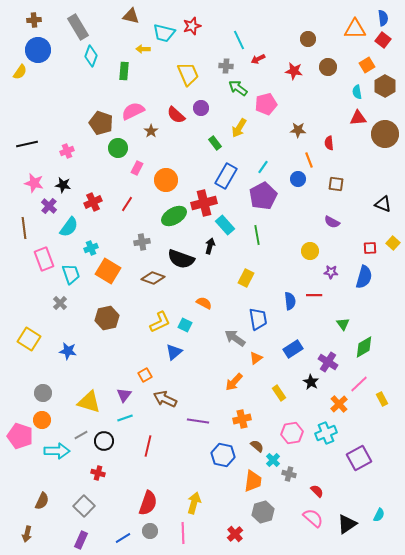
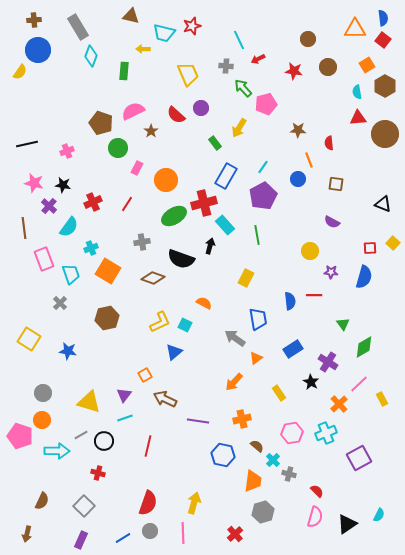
green arrow at (238, 88): moved 5 px right; rotated 12 degrees clockwise
pink semicircle at (313, 518): moved 2 px right, 1 px up; rotated 65 degrees clockwise
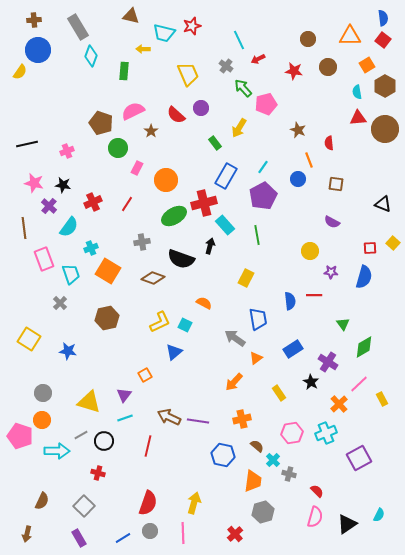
orange triangle at (355, 29): moved 5 px left, 7 px down
gray cross at (226, 66): rotated 32 degrees clockwise
brown star at (298, 130): rotated 21 degrees clockwise
brown circle at (385, 134): moved 5 px up
brown arrow at (165, 399): moved 4 px right, 18 px down
purple rectangle at (81, 540): moved 2 px left, 2 px up; rotated 54 degrees counterclockwise
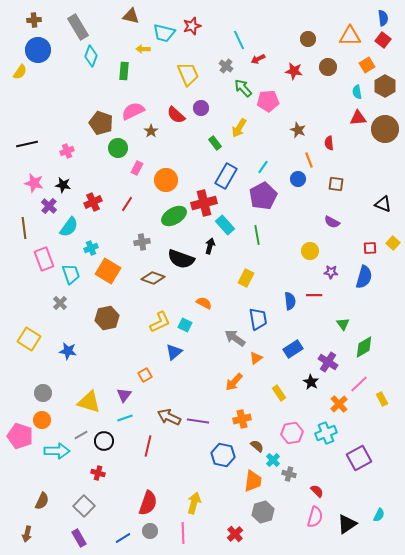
pink pentagon at (266, 104): moved 2 px right, 3 px up; rotated 10 degrees clockwise
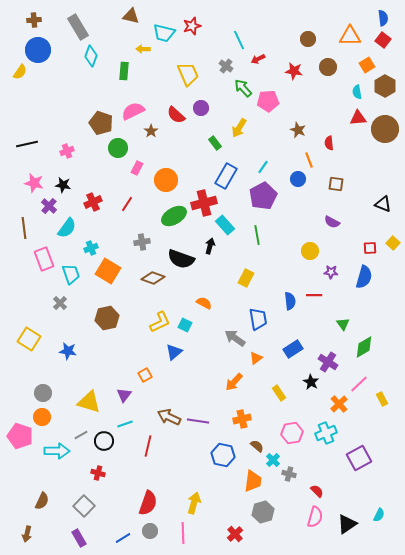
cyan semicircle at (69, 227): moved 2 px left, 1 px down
cyan line at (125, 418): moved 6 px down
orange circle at (42, 420): moved 3 px up
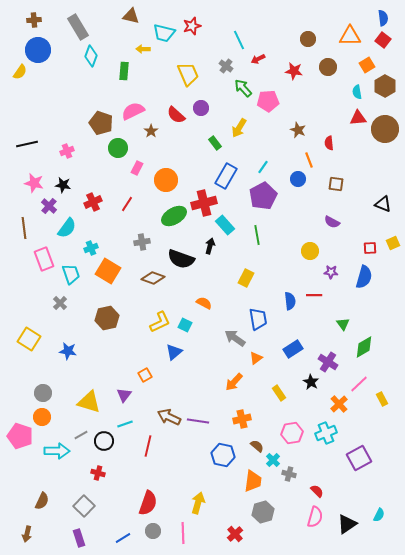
yellow square at (393, 243): rotated 24 degrees clockwise
yellow arrow at (194, 503): moved 4 px right
gray circle at (150, 531): moved 3 px right
purple rectangle at (79, 538): rotated 12 degrees clockwise
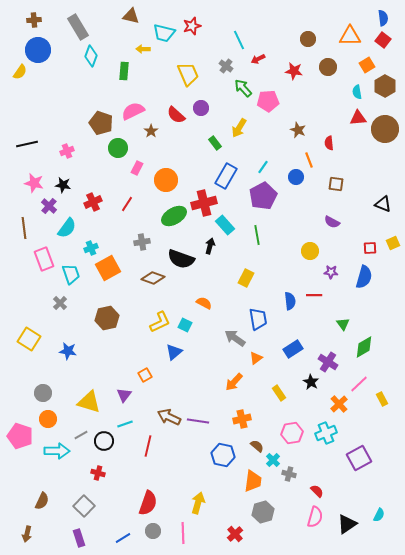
blue circle at (298, 179): moved 2 px left, 2 px up
orange square at (108, 271): moved 3 px up; rotated 30 degrees clockwise
orange circle at (42, 417): moved 6 px right, 2 px down
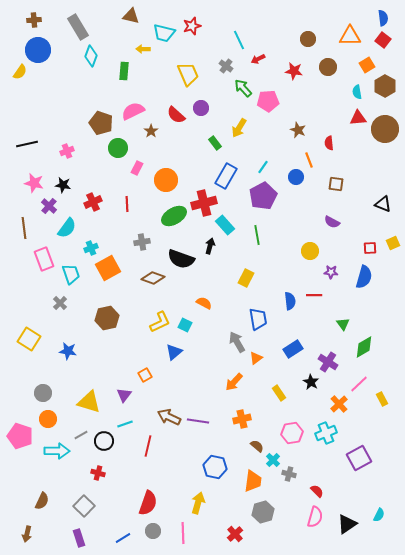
red line at (127, 204): rotated 35 degrees counterclockwise
gray arrow at (235, 338): moved 2 px right, 4 px down; rotated 25 degrees clockwise
blue hexagon at (223, 455): moved 8 px left, 12 px down
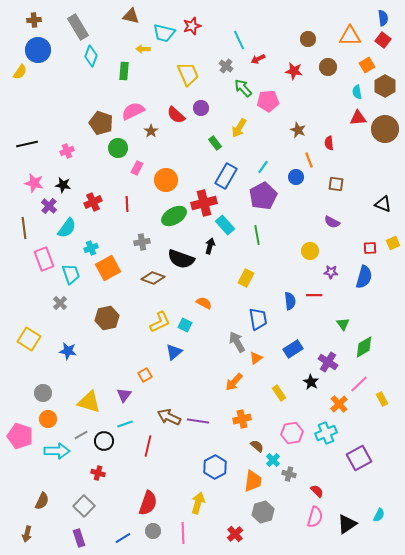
blue hexagon at (215, 467): rotated 20 degrees clockwise
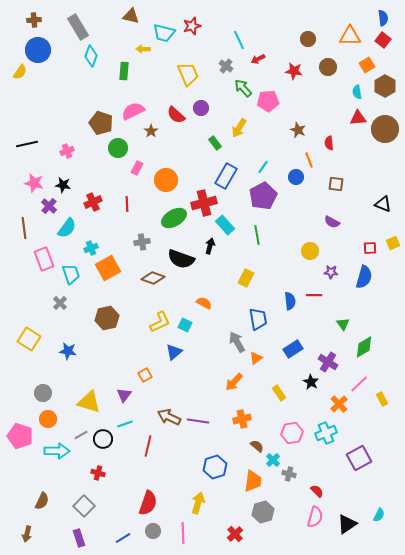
green ellipse at (174, 216): moved 2 px down
black circle at (104, 441): moved 1 px left, 2 px up
blue hexagon at (215, 467): rotated 10 degrees clockwise
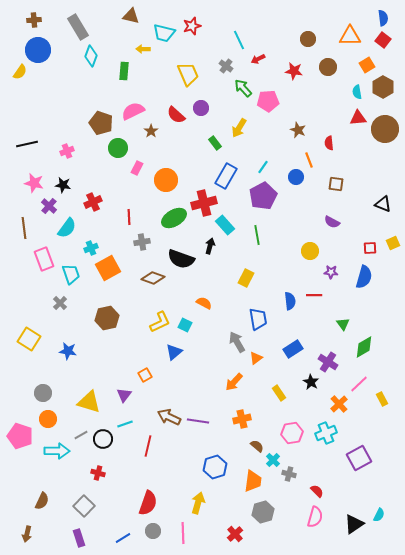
brown hexagon at (385, 86): moved 2 px left, 1 px down
red line at (127, 204): moved 2 px right, 13 px down
black triangle at (347, 524): moved 7 px right
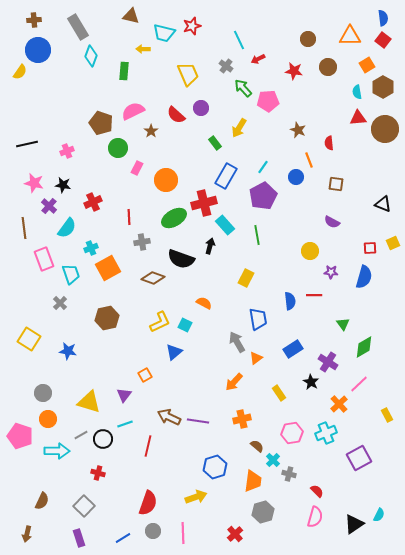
yellow rectangle at (382, 399): moved 5 px right, 16 px down
yellow arrow at (198, 503): moved 2 px left, 6 px up; rotated 55 degrees clockwise
